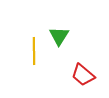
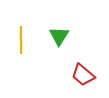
yellow line: moved 13 px left, 11 px up
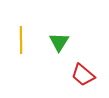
green triangle: moved 6 px down
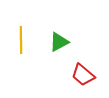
green triangle: rotated 30 degrees clockwise
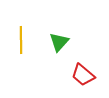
green triangle: rotated 20 degrees counterclockwise
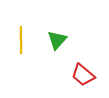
green triangle: moved 2 px left, 2 px up
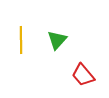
red trapezoid: rotated 10 degrees clockwise
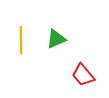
green triangle: moved 1 px left, 1 px up; rotated 25 degrees clockwise
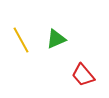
yellow line: rotated 28 degrees counterclockwise
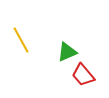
green triangle: moved 11 px right, 13 px down
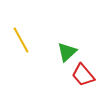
green triangle: rotated 20 degrees counterclockwise
